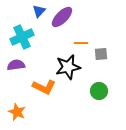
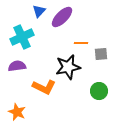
purple semicircle: moved 1 px right, 1 px down
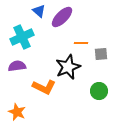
blue triangle: rotated 32 degrees counterclockwise
black star: rotated 10 degrees counterclockwise
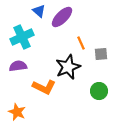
orange line: rotated 64 degrees clockwise
purple semicircle: moved 1 px right
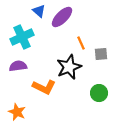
black star: moved 1 px right
green circle: moved 2 px down
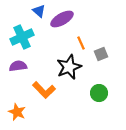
purple ellipse: moved 2 px down; rotated 15 degrees clockwise
gray square: rotated 16 degrees counterclockwise
orange L-shape: moved 3 px down; rotated 20 degrees clockwise
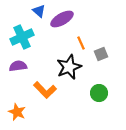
orange L-shape: moved 1 px right
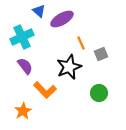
purple semicircle: moved 7 px right; rotated 60 degrees clockwise
orange star: moved 6 px right, 1 px up; rotated 18 degrees clockwise
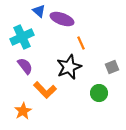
purple ellipse: rotated 50 degrees clockwise
gray square: moved 11 px right, 13 px down
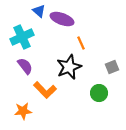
orange star: rotated 24 degrees clockwise
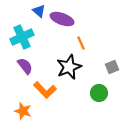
orange star: rotated 24 degrees clockwise
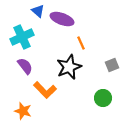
blue triangle: moved 1 px left
gray square: moved 2 px up
green circle: moved 4 px right, 5 px down
